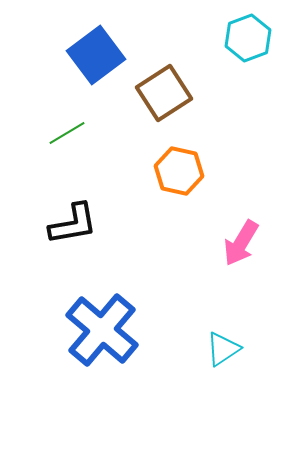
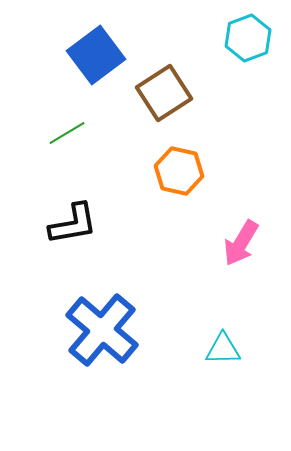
cyan triangle: rotated 33 degrees clockwise
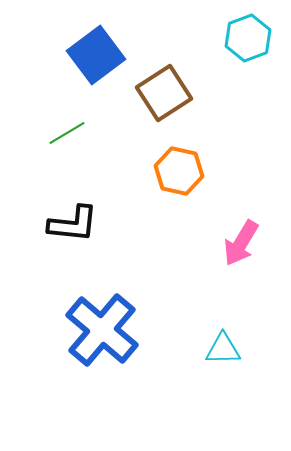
black L-shape: rotated 16 degrees clockwise
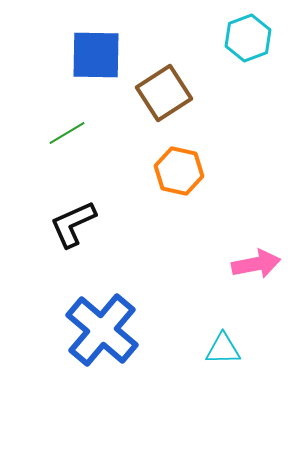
blue square: rotated 38 degrees clockwise
black L-shape: rotated 150 degrees clockwise
pink arrow: moved 15 px right, 21 px down; rotated 132 degrees counterclockwise
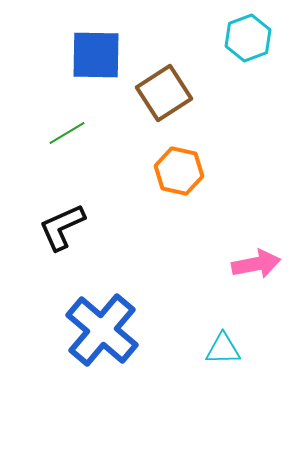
black L-shape: moved 11 px left, 3 px down
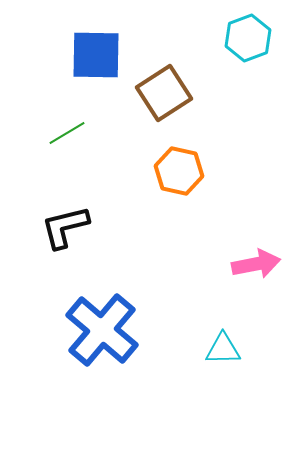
black L-shape: moved 3 px right; rotated 10 degrees clockwise
